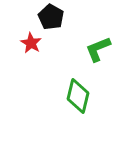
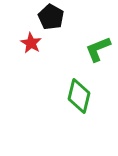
green diamond: moved 1 px right
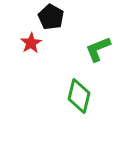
red star: rotated 10 degrees clockwise
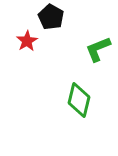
red star: moved 4 px left, 2 px up
green diamond: moved 4 px down
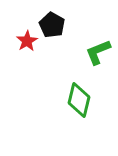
black pentagon: moved 1 px right, 8 px down
green L-shape: moved 3 px down
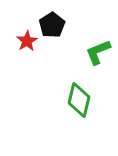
black pentagon: rotated 10 degrees clockwise
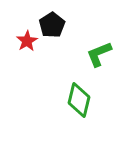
green L-shape: moved 1 px right, 2 px down
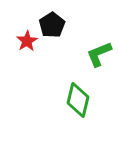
green diamond: moved 1 px left
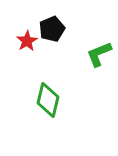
black pentagon: moved 4 px down; rotated 10 degrees clockwise
green diamond: moved 30 px left
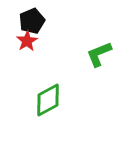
black pentagon: moved 20 px left, 8 px up
green diamond: rotated 48 degrees clockwise
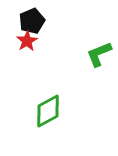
green diamond: moved 11 px down
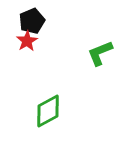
green L-shape: moved 1 px right, 1 px up
